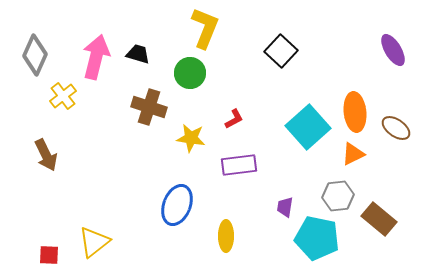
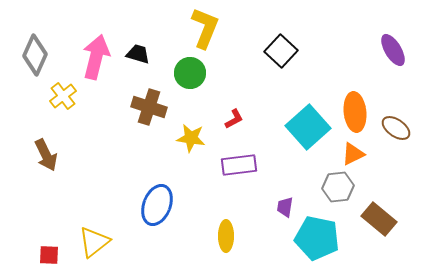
gray hexagon: moved 9 px up
blue ellipse: moved 20 px left
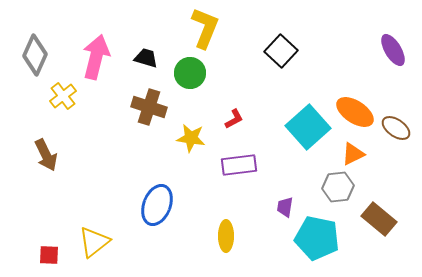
black trapezoid: moved 8 px right, 4 px down
orange ellipse: rotated 51 degrees counterclockwise
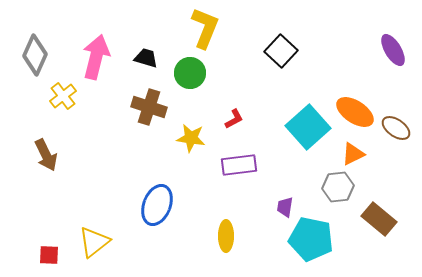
cyan pentagon: moved 6 px left, 1 px down
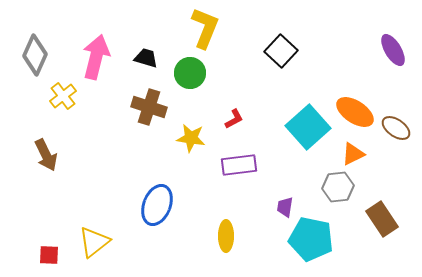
brown rectangle: moved 3 px right; rotated 16 degrees clockwise
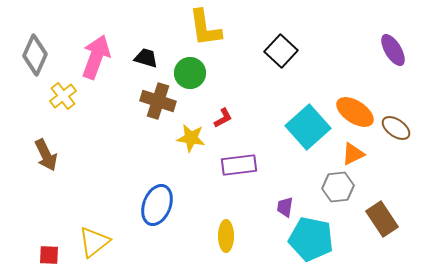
yellow L-shape: rotated 150 degrees clockwise
pink arrow: rotated 6 degrees clockwise
brown cross: moved 9 px right, 6 px up
red L-shape: moved 11 px left, 1 px up
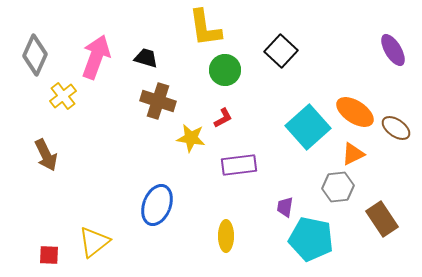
green circle: moved 35 px right, 3 px up
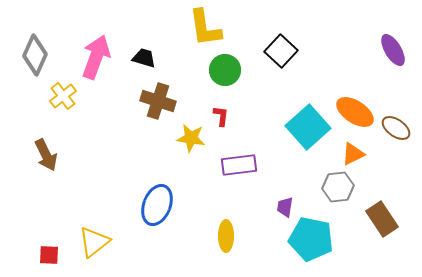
black trapezoid: moved 2 px left
red L-shape: moved 2 px left, 2 px up; rotated 55 degrees counterclockwise
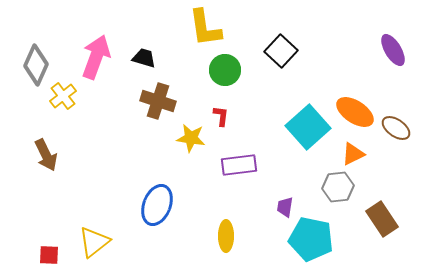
gray diamond: moved 1 px right, 10 px down
